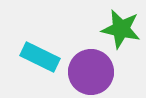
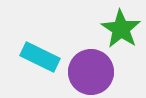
green star: rotated 21 degrees clockwise
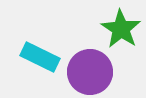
purple circle: moved 1 px left
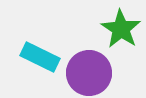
purple circle: moved 1 px left, 1 px down
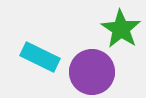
purple circle: moved 3 px right, 1 px up
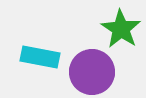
cyan rectangle: rotated 15 degrees counterclockwise
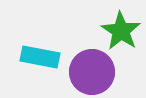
green star: moved 2 px down
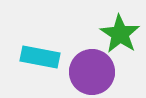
green star: moved 1 px left, 3 px down
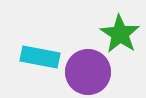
purple circle: moved 4 px left
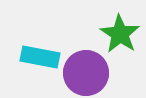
purple circle: moved 2 px left, 1 px down
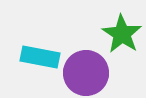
green star: moved 2 px right
